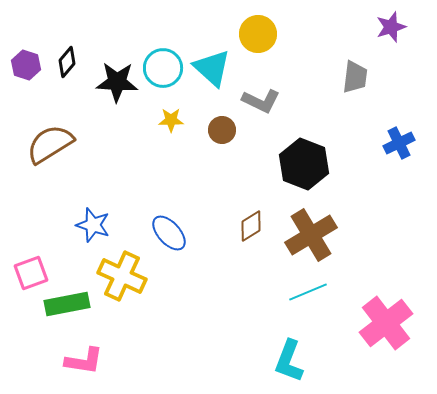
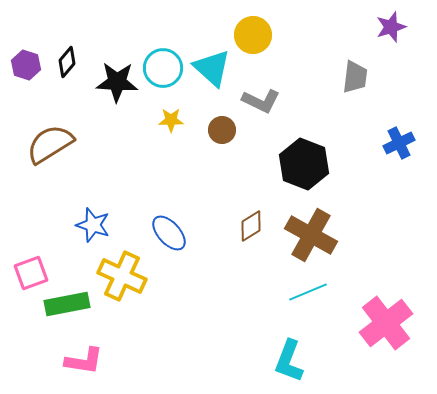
yellow circle: moved 5 px left, 1 px down
brown cross: rotated 30 degrees counterclockwise
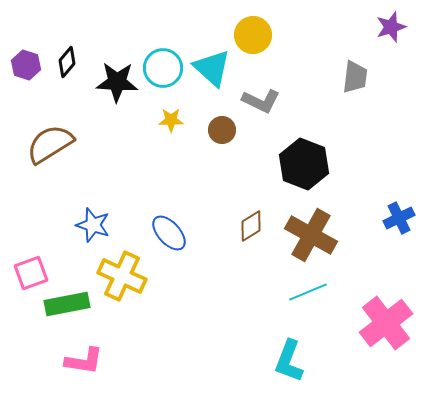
blue cross: moved 75 px down
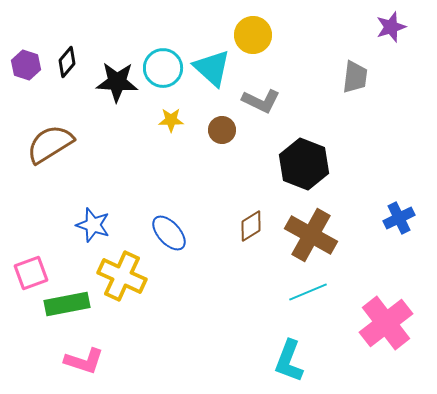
pink L-shape: rotated 9 degrees clockwise
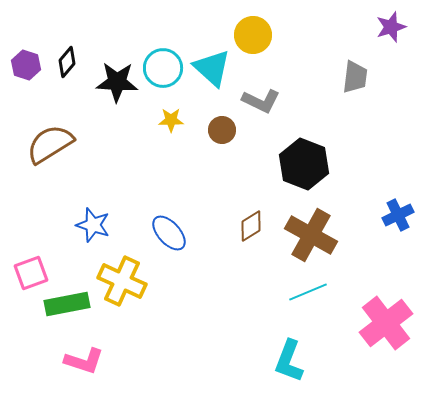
blue cross: moved 1 px left, 3 px up
yellow cross: moved 5 px down
